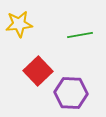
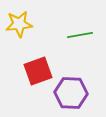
red square: rotated 24 degrees clockwise
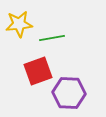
green line: moved 28 px left, 3 px down
purple hexagon: moved 2 px left
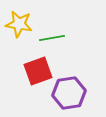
yellow star: rotated 16 degrees clockwise
purple hexagon: rotated 12 degrees counterclockwise
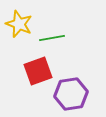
yellow star: rotated 12 degrees clockwise
purple hexagon: moved 2 px right, 1 px down
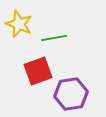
green line: moved 2 px right
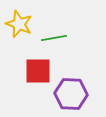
red square: rotated 20 degrees clockwise
purple hexagon: rotated 12 degrees clockwise
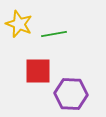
green line: moved 4 px up
